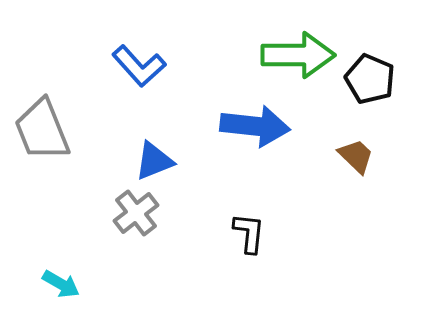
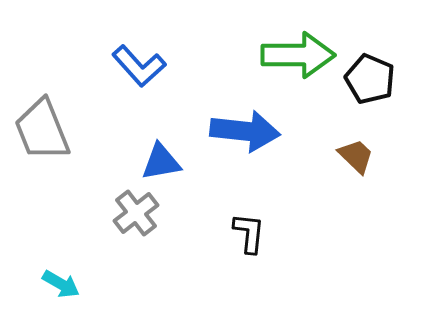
blue arrow: moved 10 px left, 5 px down
blue triangle: moved 7 px right, 1 px down; rotated 12 degrees clockwise
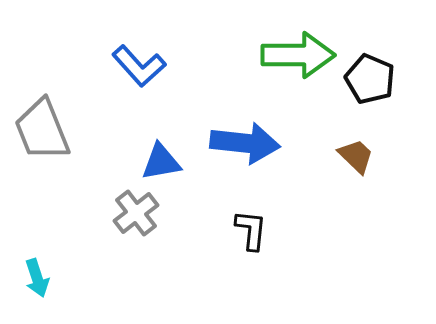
blue arrow: moved 12 px down
black L-shape: moved 2 px right, 3 px up
cyan arrow: moved 24 px left, 6 px up; rotated 42 degrees clockwise
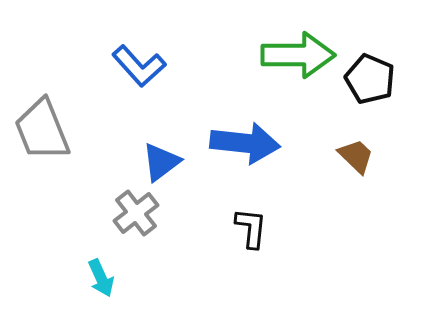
blue triangle: rotated 27 degrees counterclockwise
black L-shape: moved 2 px up
cyan arrow: moved 64 px right; rotated 6 degrees counterclockwise
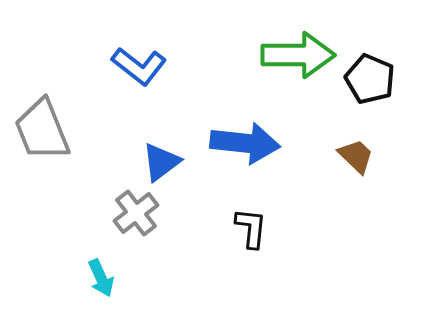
blue L-shape: rotated 10 degrees counterclockwise
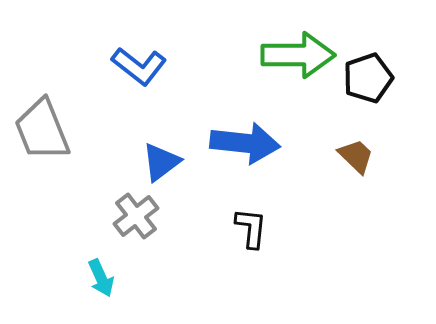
black pentagon: moved 2 px left, 1 px up; rotated 30 degrees clockwise
gray cross: moved 3 px down
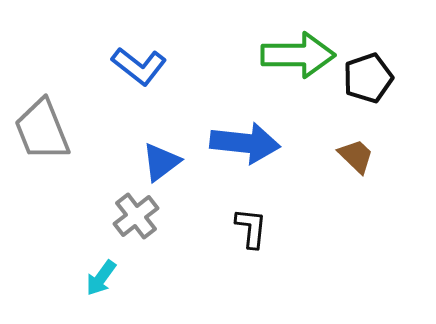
cyan arrow: rotated 60 degrees clockwise
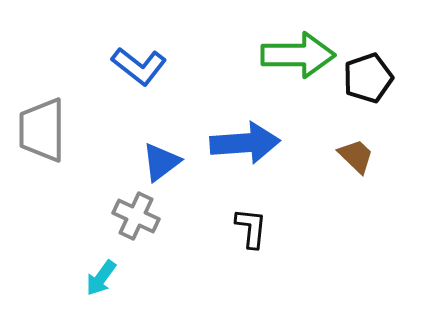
gray trapezoid: rotated 22 degrees clockwise
blue arrow: rotated 10 degrees counterclockwise
gray cross: rotated 27 degrees counterclockwise
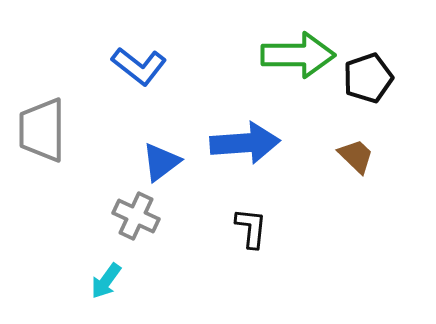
cyan arrow: moved 5 px right, 3 px down
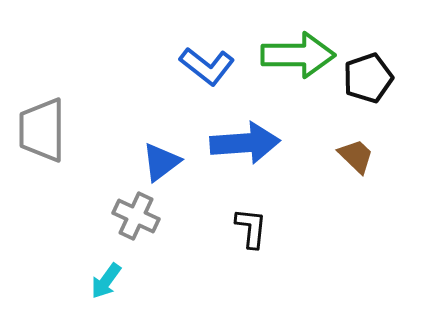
blue L-shape: moved 68 px right
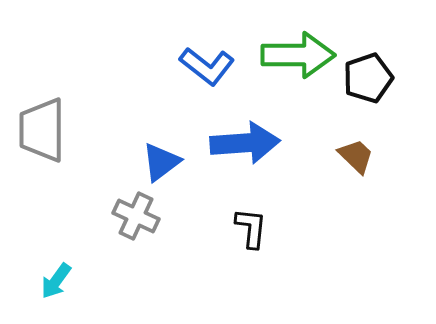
cyan arrow: moved 50 px left
